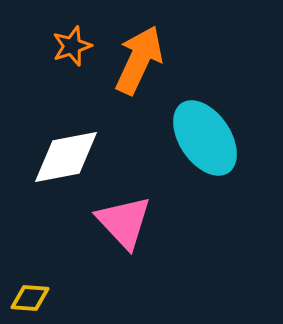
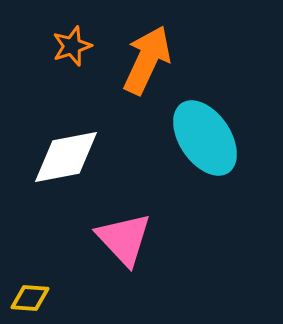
orange arrow: moved 8 px right
pink triangle: moved 17 px down
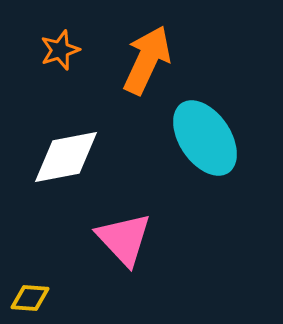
orange star: moved 12 px left, 4 px down
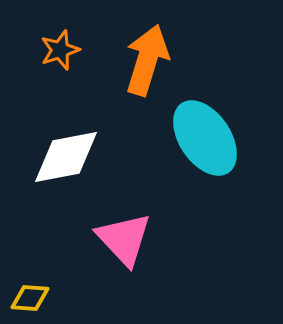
orange arrow: rotated 8 degrees counterclockwise
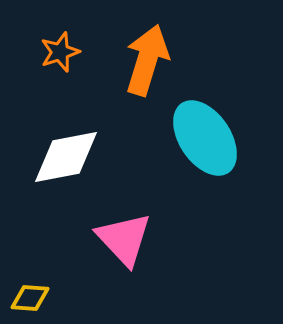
orange star: moved 2 px down
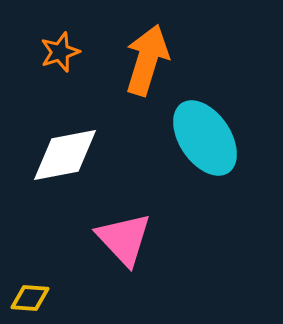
white diamond: moved 1 px left, 2 px up
